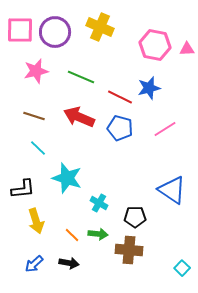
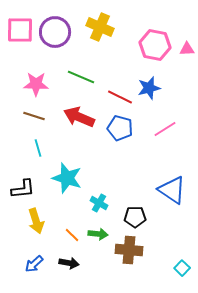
pink star: moved 13 px down; rotated 15 degrees clockwise
cyan line: rotated 30 degrees clockwise
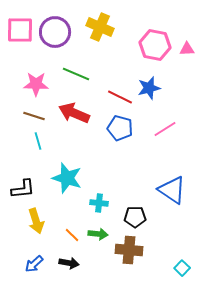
green line: moved 5 px left, 3 px up
red arrow: moved 5 px left, 4 px up
cyan line: moved 7 px up
cyan cross: rotated 24 degrees counterclockwise
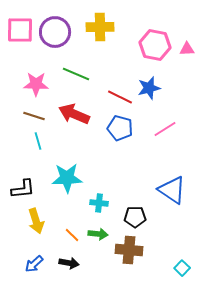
yellow cross: rotated 24 degrees counterclockwise
red arrow: moved 1 px down
cyan star: rotated 20 degrees counterclockwise
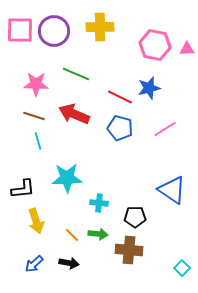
purple circle: moved 1 px left, 1 px up
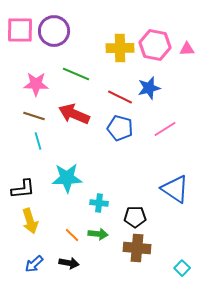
yellow cross: moved 20 px right, 21 px down
blue triangle: moved 3 px right, 1 px up
yellow arrow: moved 6 px left
brown cross: moved 8 px right, 2 px up
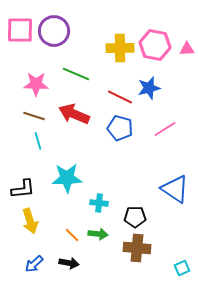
cyan square: rotated 21 degrees clockwise
